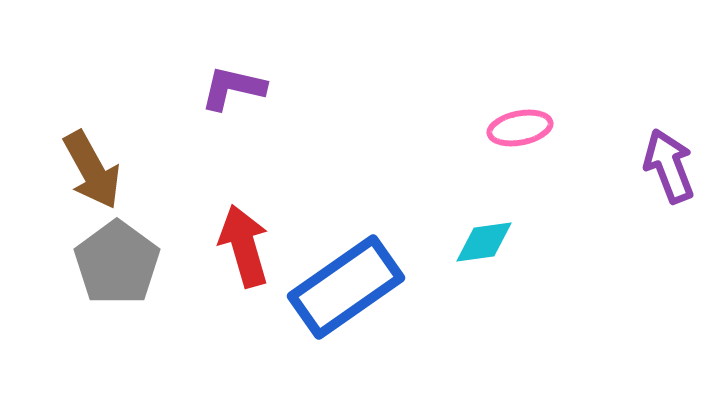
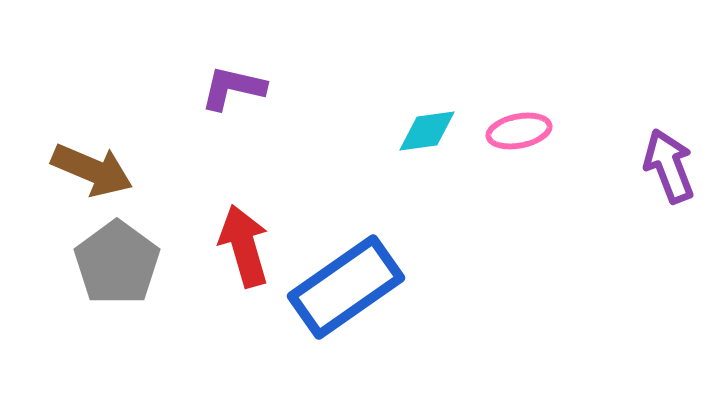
pink ellipse: moved 1 px left, 3 px down
brown arrow: rotated 38 degrees counterclockwise
cyan diamond: moved 57 px left, 111 px up
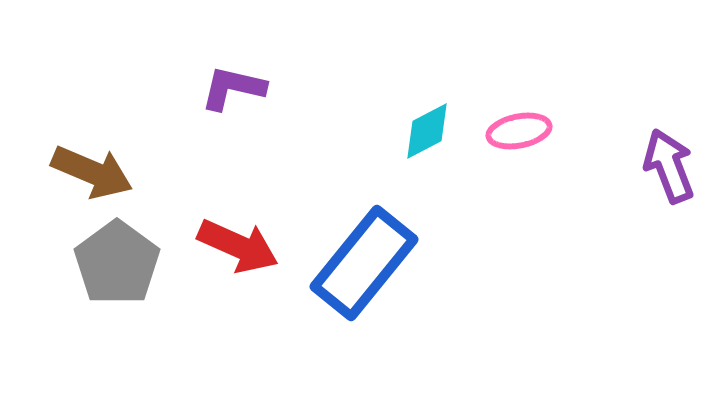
cyan diamond: rotated 20 degrees counterclockwise
brown arrow: moved 2 px down
red arrow: moved 6 px left; rotated 130 degrees clockwise
blue rectangle: moved 18 px right, 24 px up; rotated 16 degrees counterclockwise
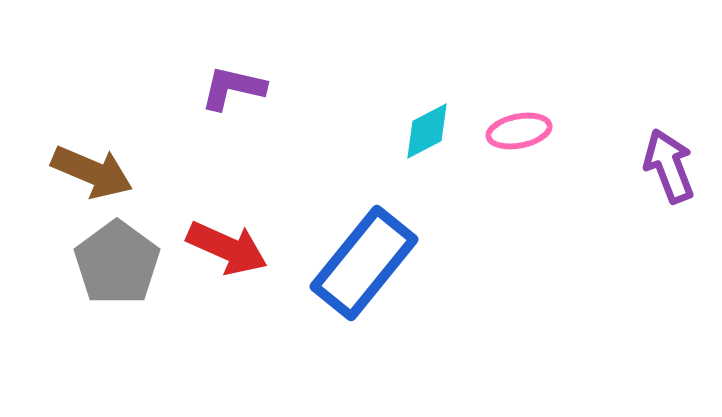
red arrow: moved 11 px left, 2 px down
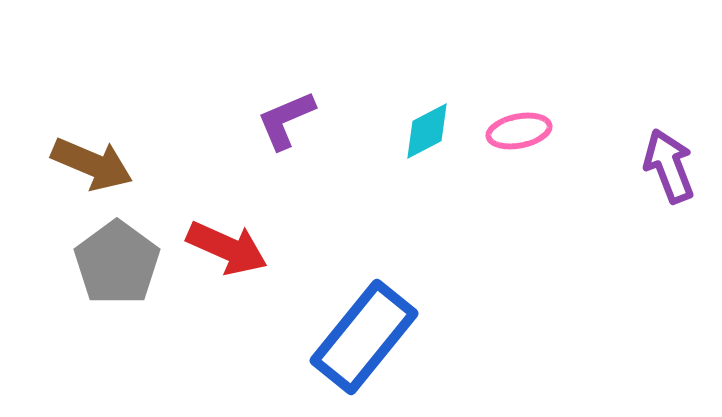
purple L-shape: moved 53 px right, 32 px down; rotated 36 degrees counterclockwise
brown arrow: moved 8 px up
blue rectangle: moved 74 px down
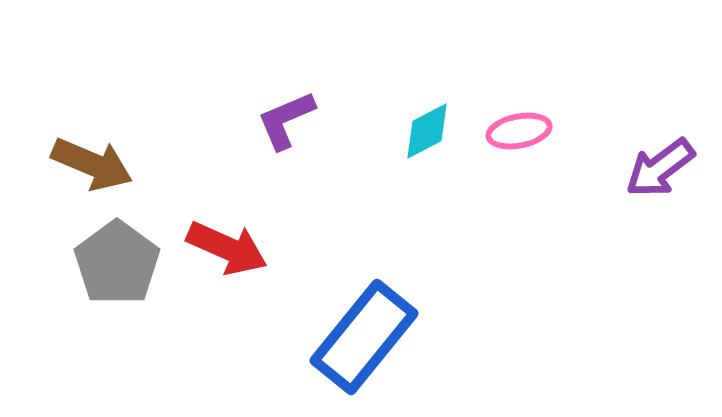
purple arrow: moved 9 px left, 2 px down; rotated 106 degrees counterclockwise
